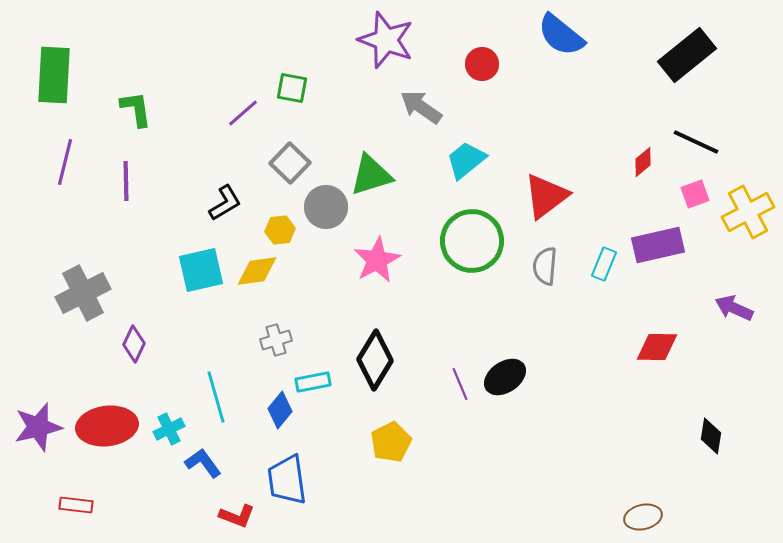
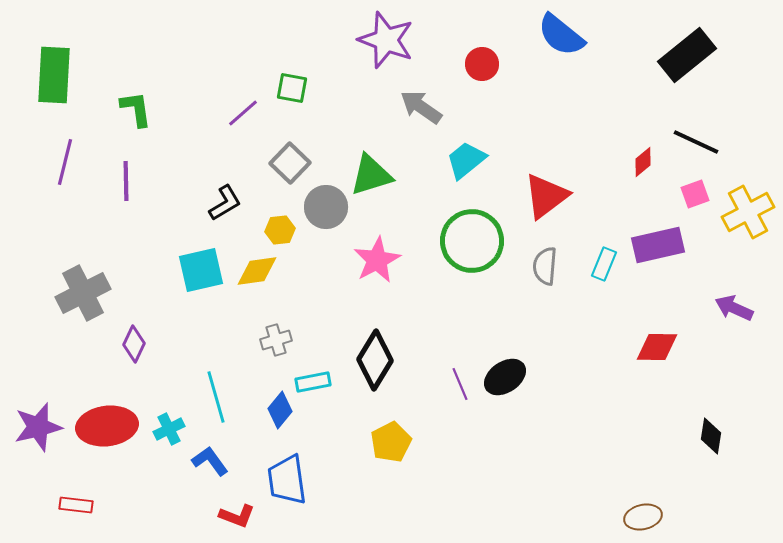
blue L-shape at (203, 463): moved 7 px right, 2 px up
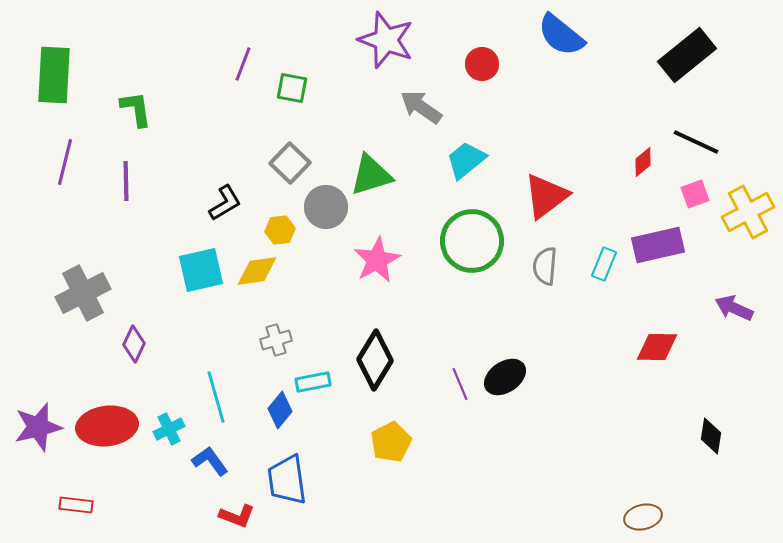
purple line at (243, 113): moved 49 px up; rotated 28 degrees counterclockwise
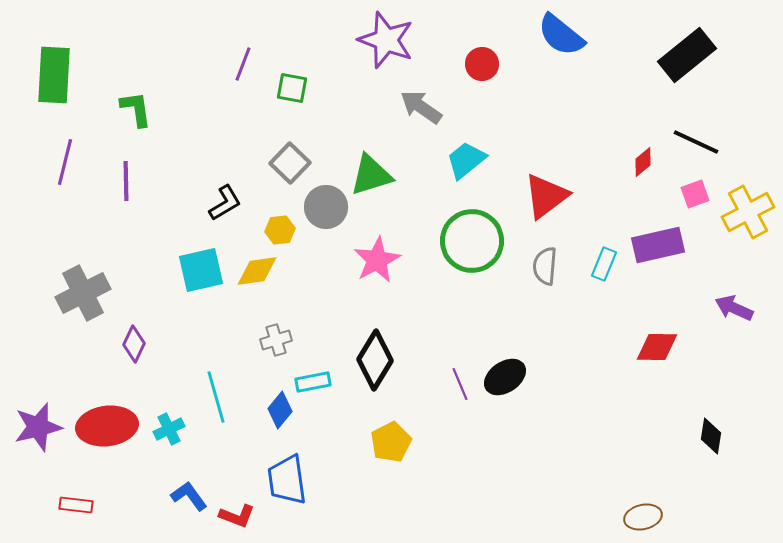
blue L-shape at (210, 461): moved 21 px left, 35 px down
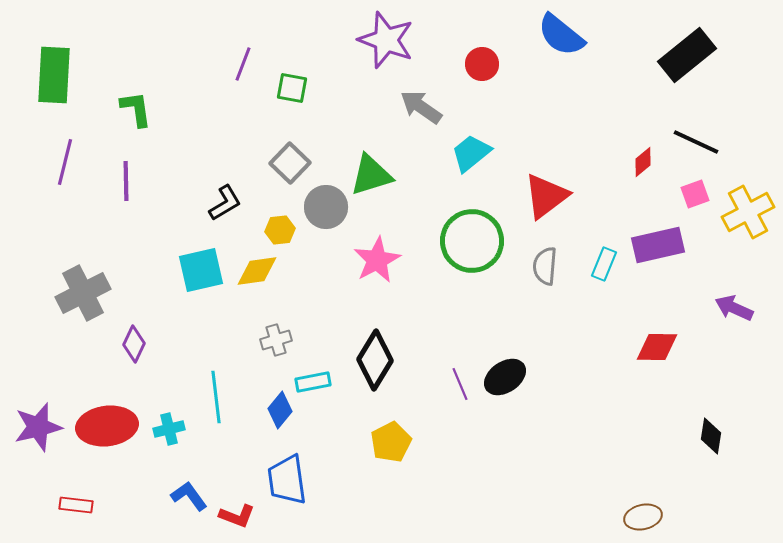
cyan trapezoid at (466, 160): moved 5 px right, 7 px up
cyan line at (216, 397): rotated 9 degrees clockwise
cyan cross at (169, 429): rotated 12 degrees clockwise
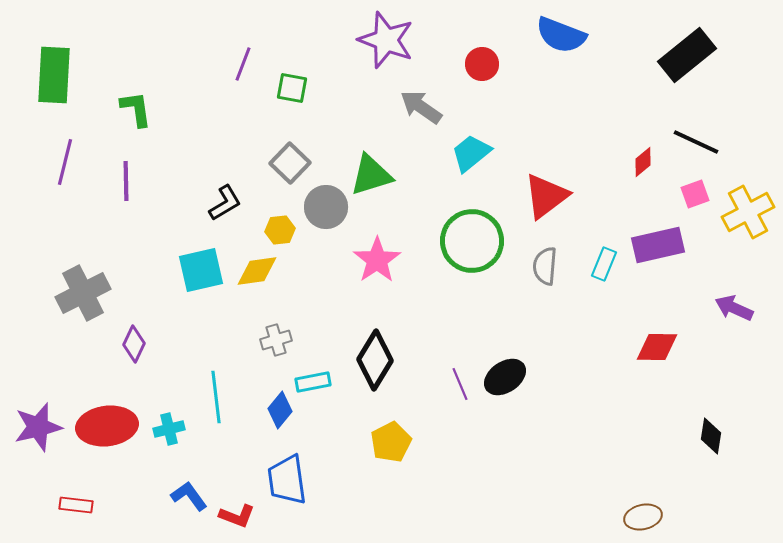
blue semicircle at (561, 35): rotated 18 degrees counterclockwise
pink star at (377, 260): rotated 6 degrees counterclockwise
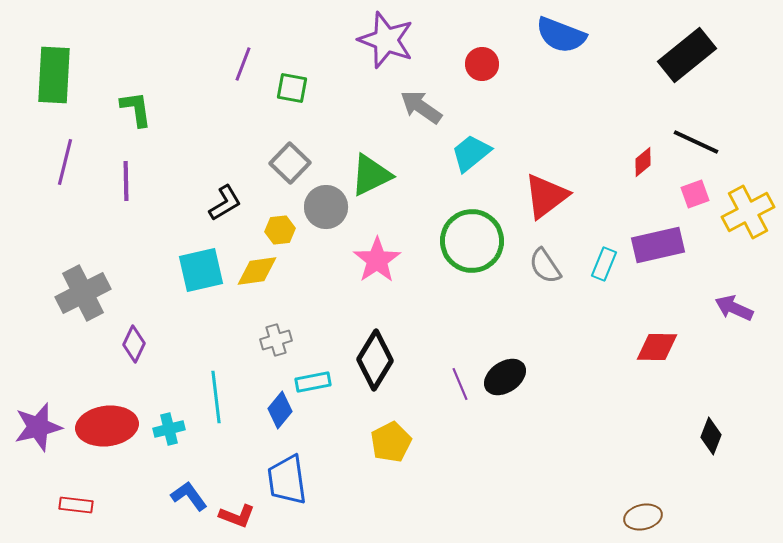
green triangle at (371, 175): rotated 9 degrees counterclockwise
gray semicircle at (545, 266): rotated 39 degrees counterclockwise
black diamond at (711, 436): rotated 12 degrees clockwise
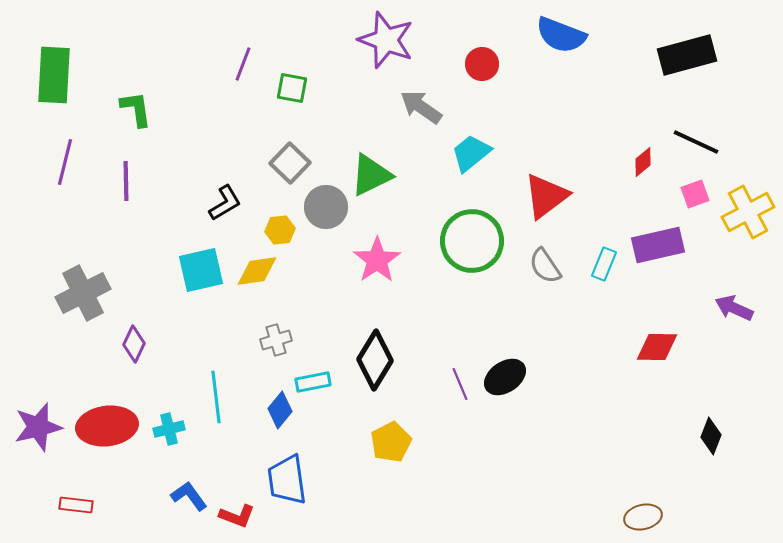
black rectangle at (687, 55): rotated 24 degrees clockwise
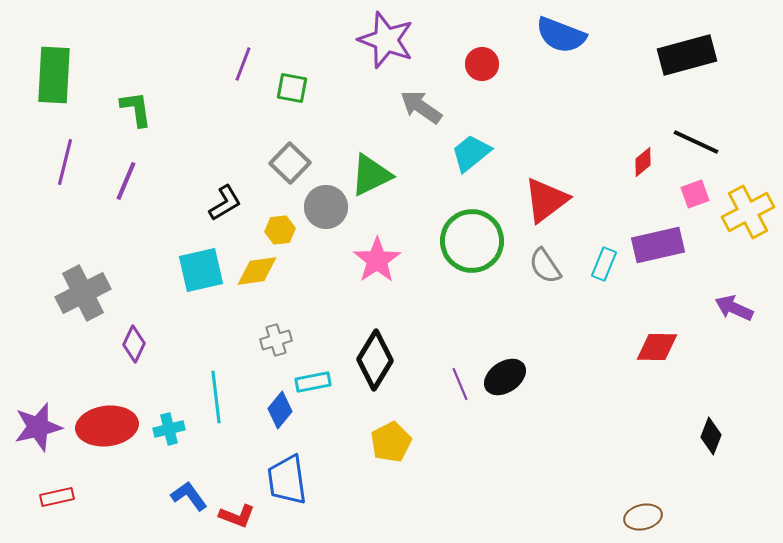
purple line at (126, 181): rotated 24 degrees clockwise
red triangle at (546, 196): moved 4 px down
red rectangle at (76, 505): moved 19 px left, 8 px up; rotated 20 degrees counterclockwise
